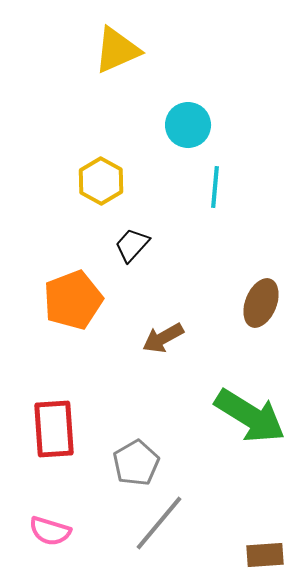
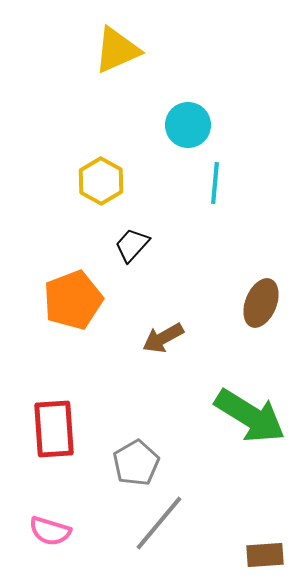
cyan line: moved 4 px up
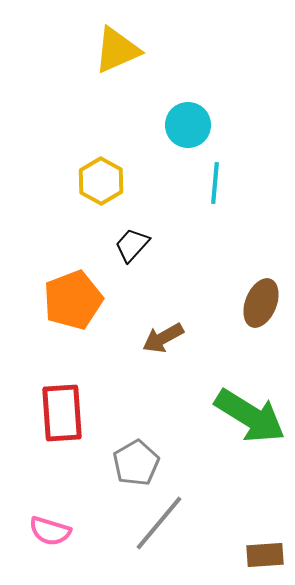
red rectangle: moved 8 px right, 16 px up
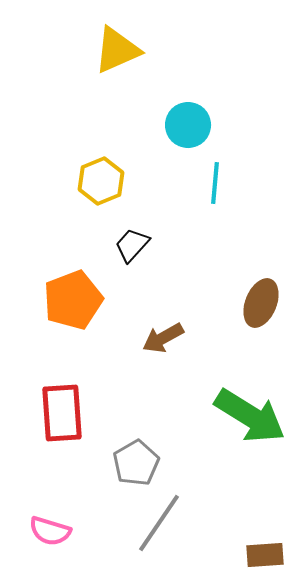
yellow hexagon: rotated 9 degrees clockwise
gray line: rotated 6 degrees counterclockwise
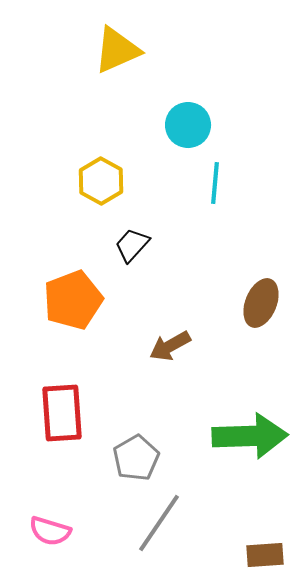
yellow hexagon: rotated 9 degrees counterclockwise
brown arrow: moved 7 px right, 8 px down
green arrow: moved 20 px down; rotated 34 degrees counterclockwise
gray pentagon: moved 5 px up
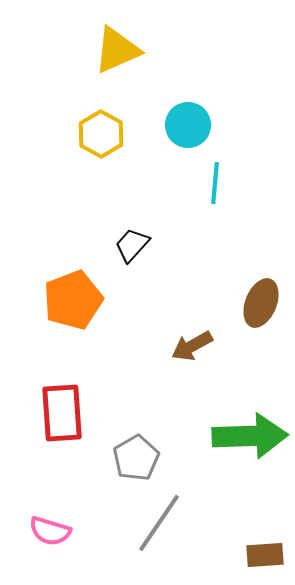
yellow hexagon: moved 47 px up
brown arrow: moved 22 px right
